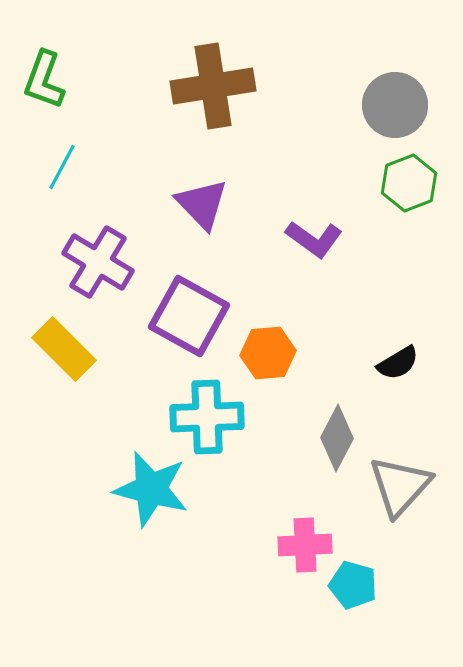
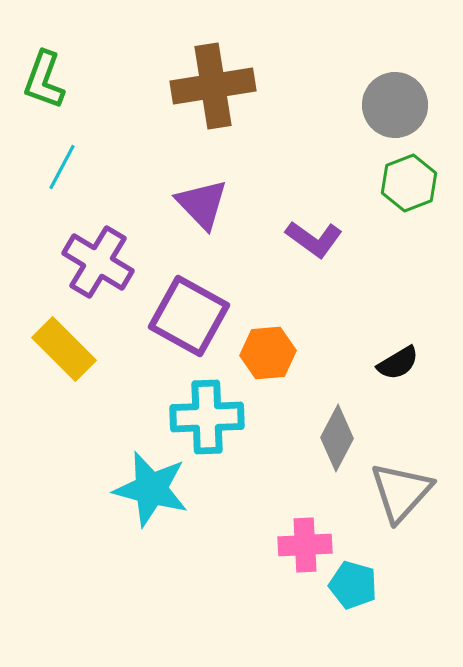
gray triangle: moved 1 px right, 6 px down
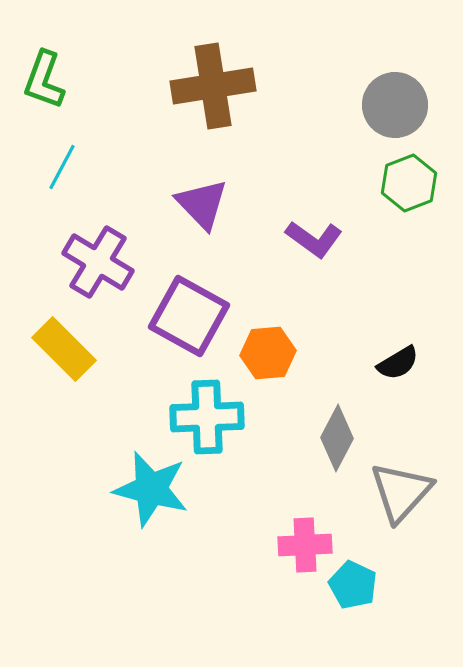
cyan pentagon: rotated 9 degrees clockwise
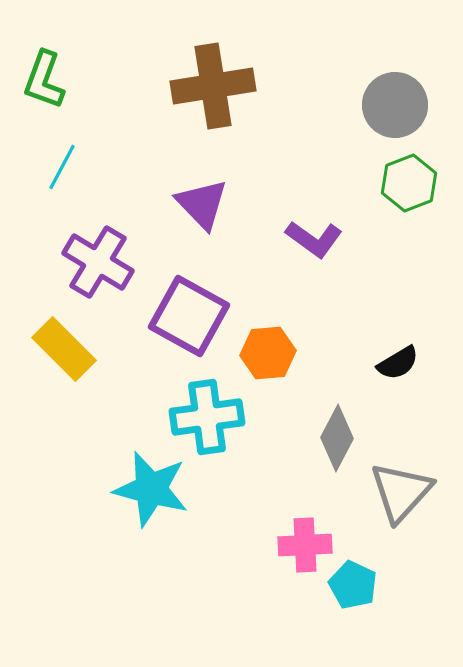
cyan cross: rotated 6 degrees counterclockwise
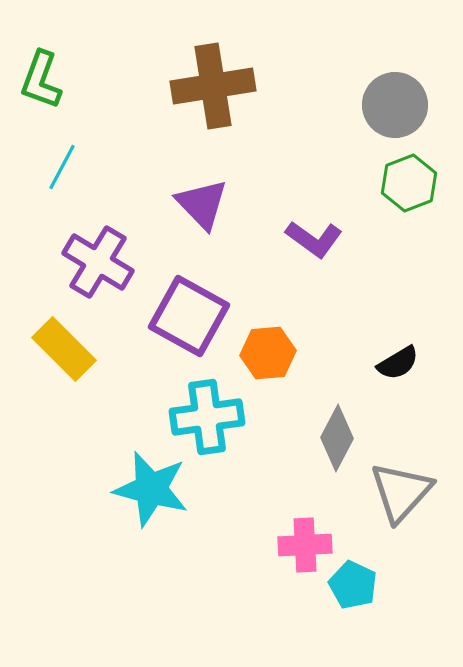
green L-shape: moved 3 px left
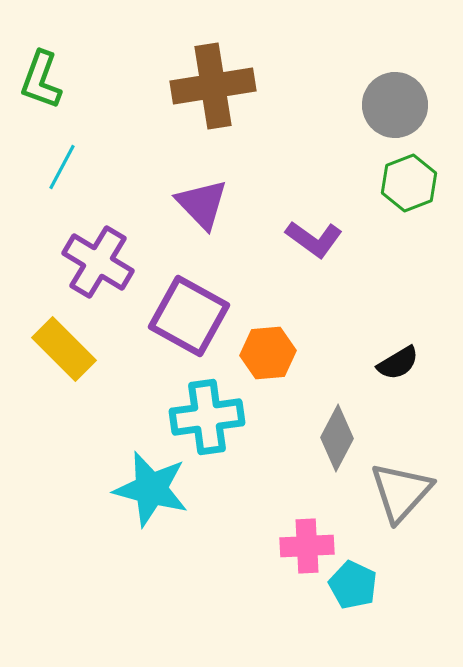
pink cross: moved 2 px right, 1 px down
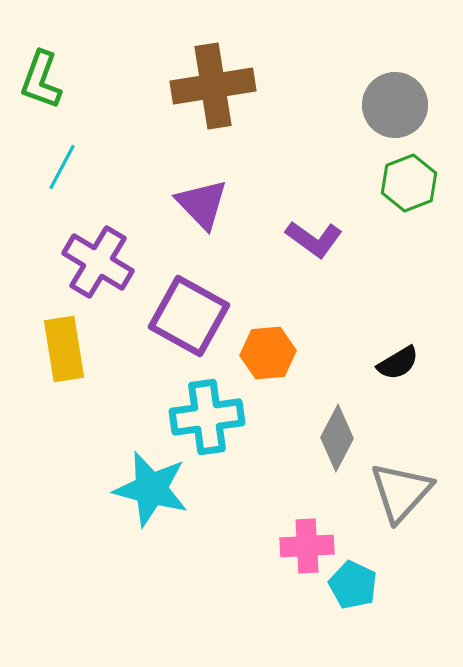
yellow rectangle: rotated 36 degrees clockwise
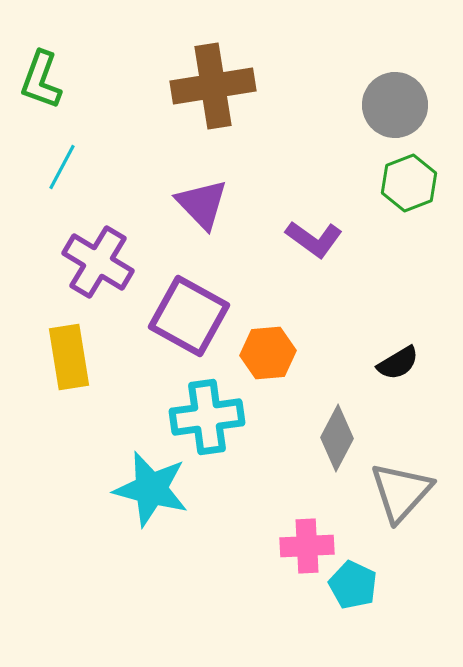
yellow rectangle: moved 5 px right, 8 px down
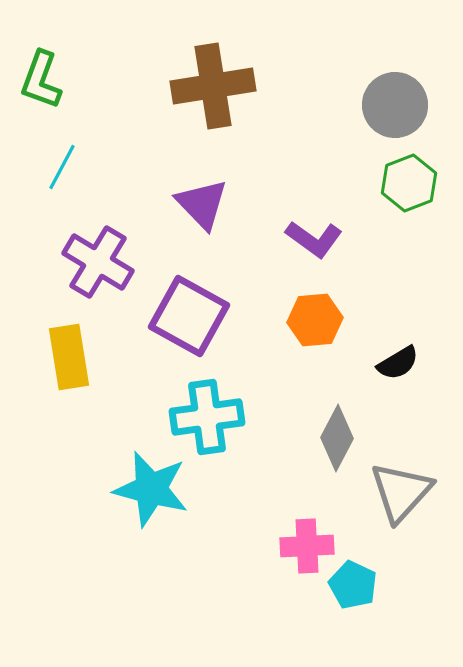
orange hexagon: moved 47 px right, 33 px up
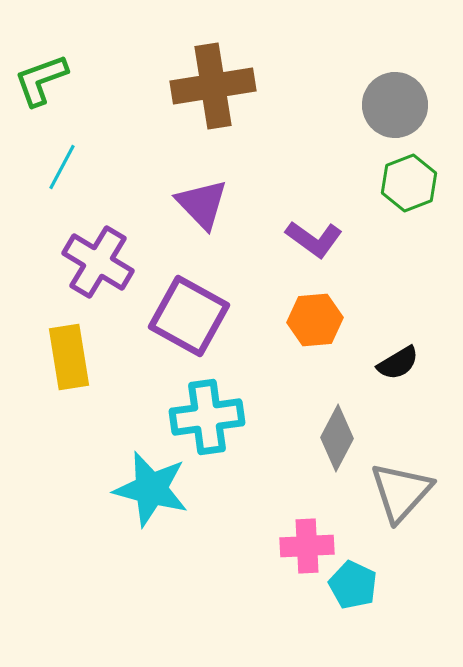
green L-shape: rotated 50 degrees clockwise
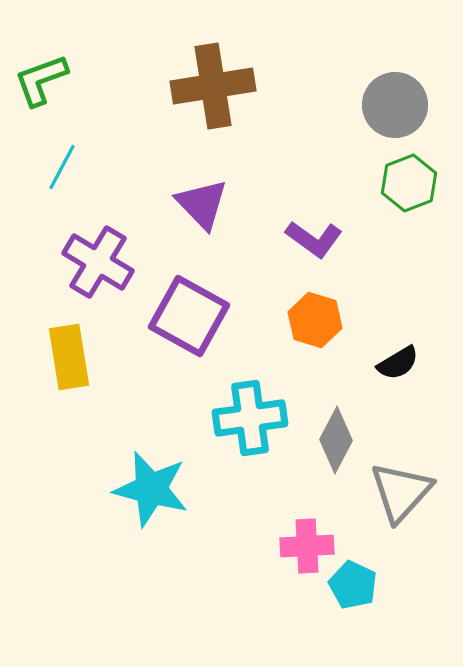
orange hexagon: rotated 22 degrees clockwise
cyan cross: moved 43 px right, 1 px down
gray diamond: moved 1 px left, 2 px down
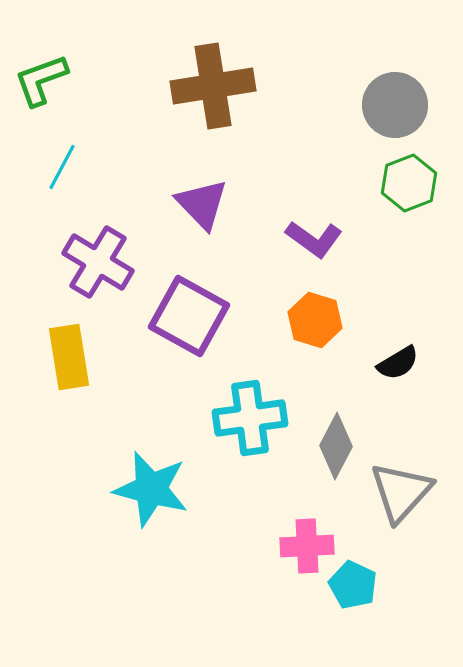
gray diamond: moved 6 px down
